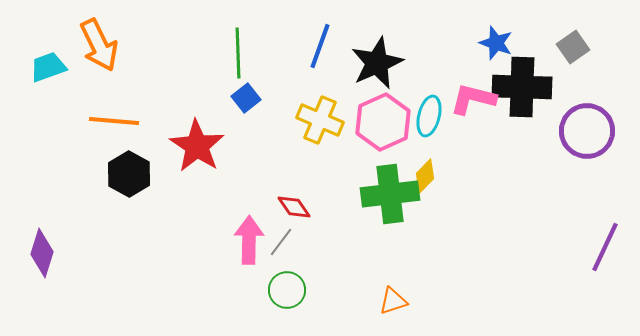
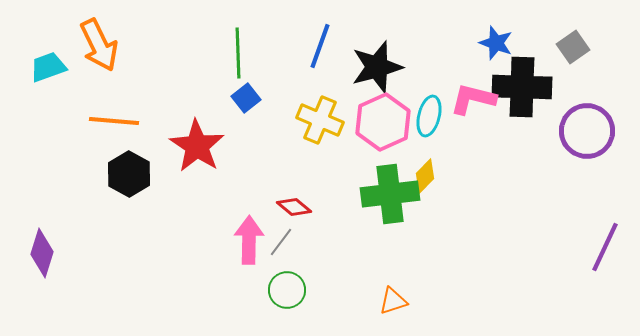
black star: moved 4 px down; rotated 8 degrees clockwise
red diamond: rotated 16 degrees counterclockwise
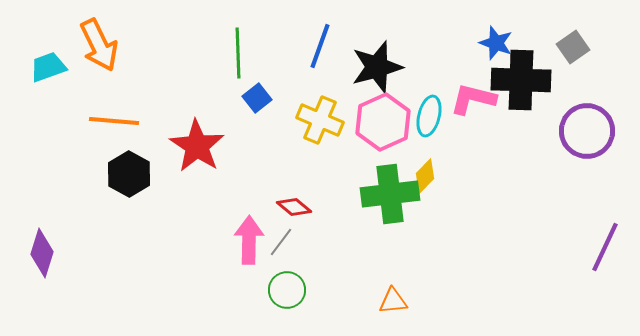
black cross: moved 1 px left, 7 px up
blue square: moved 11 px right
orange triangle: rotated 12 degrees clockwise
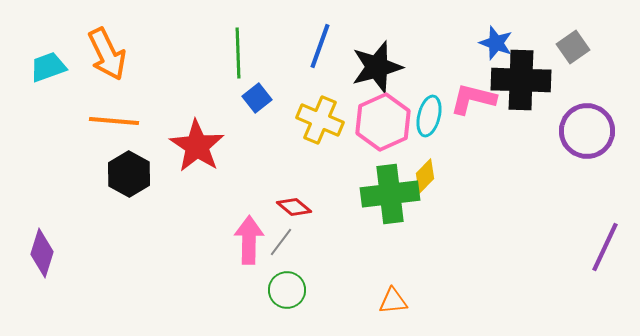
orange arrow: moved 8 px right, 9 px down
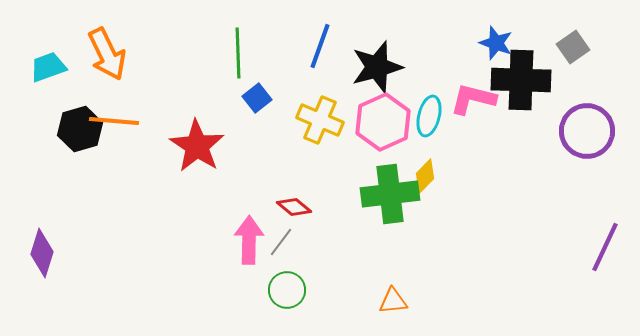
black hexagon: moved 49 px left, 45 px up; rotated 15 degrees clockwise
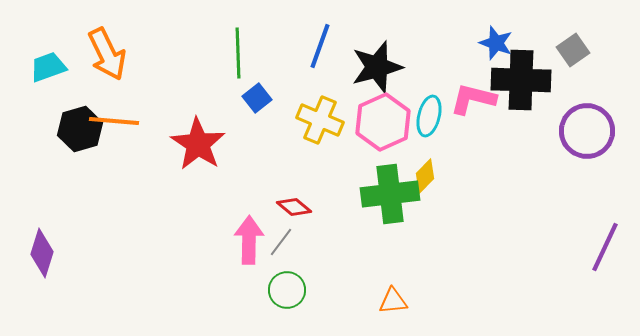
gray square: moved 3 px down
red star: moved 1 px right, 2 px up
